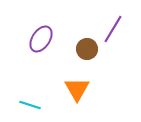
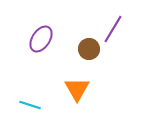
brown circle: moved 2 px right
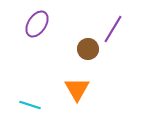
purple ellipse: moved 4 px left, 15 px up
brown circle: moved 1 px left
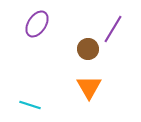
orange triangle: moved 12 px right, 2 px up
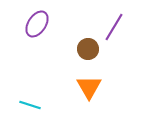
purple line: moved 1 px right, 2 px up
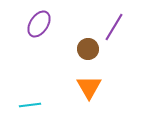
purple ellipse: moved 2 px right
cyan line: rotated 25 degrees counterclockwise
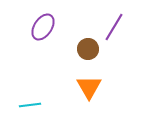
purple ellipse: moved 4 px right, 3 px down
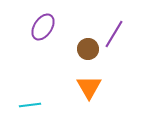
purple line: moved 7 px down
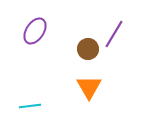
purple ellipse: moved 8 px left, 4 px down
cyan line: moved 1 px down
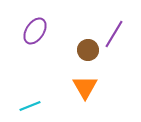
brown circle: moved 1 px down
orange triangle: moved 4 px left
cyan line: rotated 15 degrees counterclockwise
